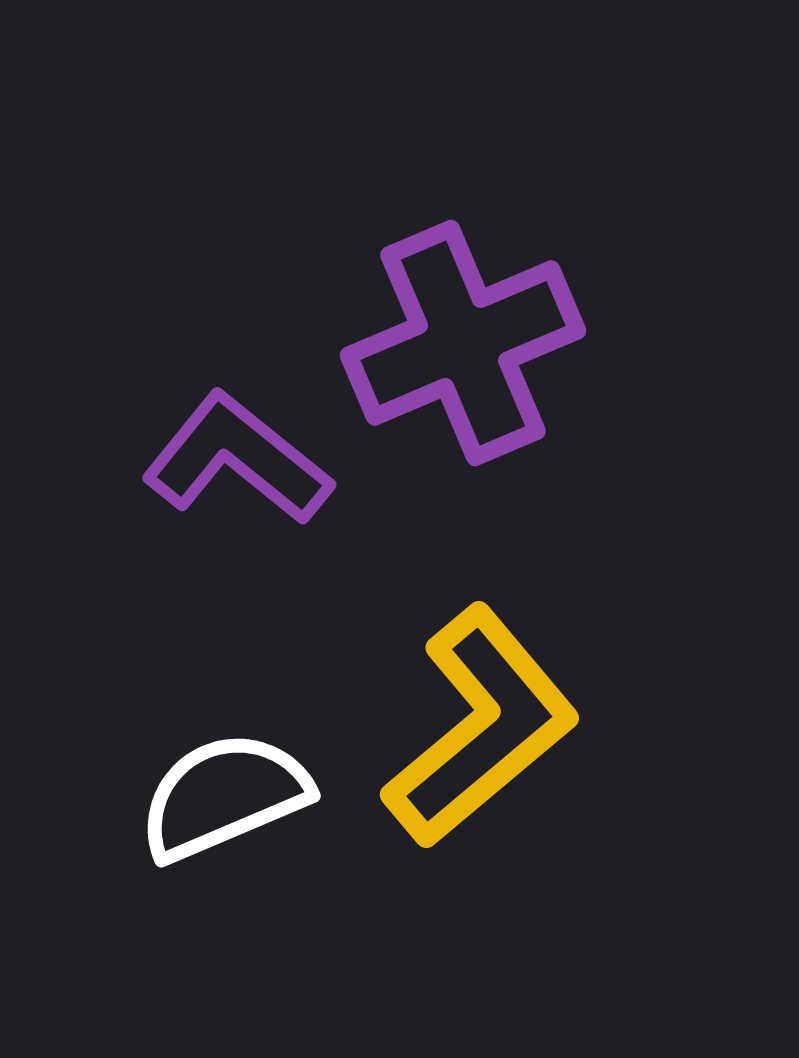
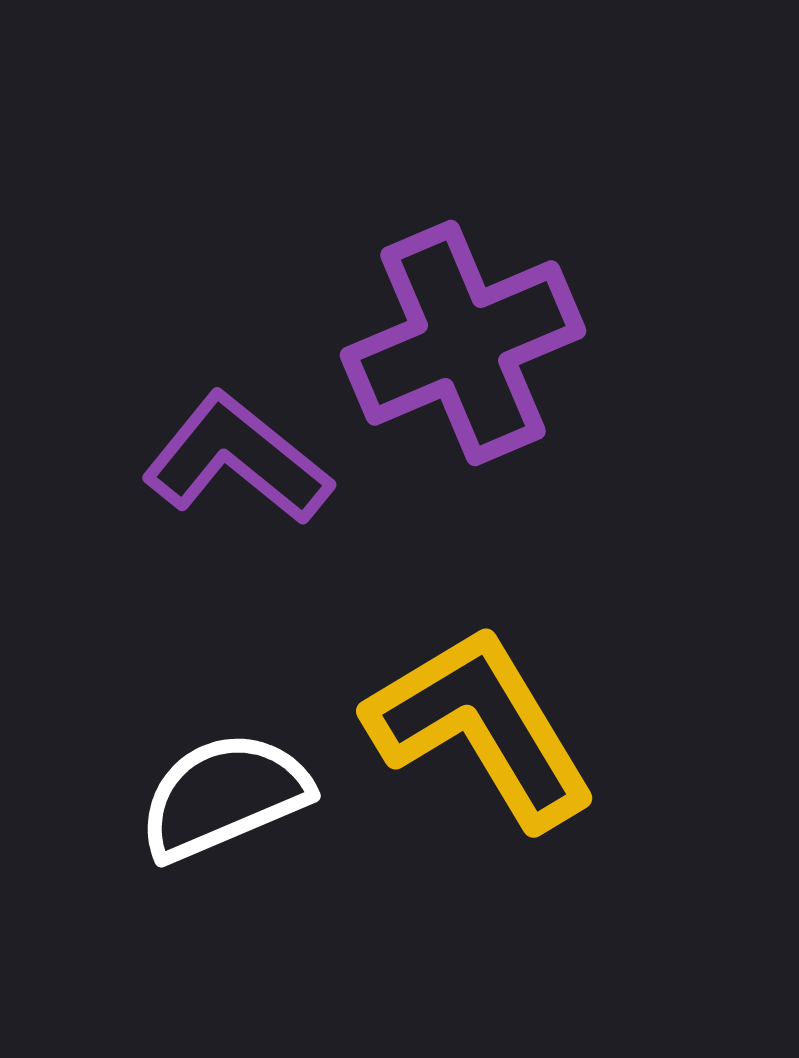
yellow L-shape: rotated 81 degrees counterclockwise
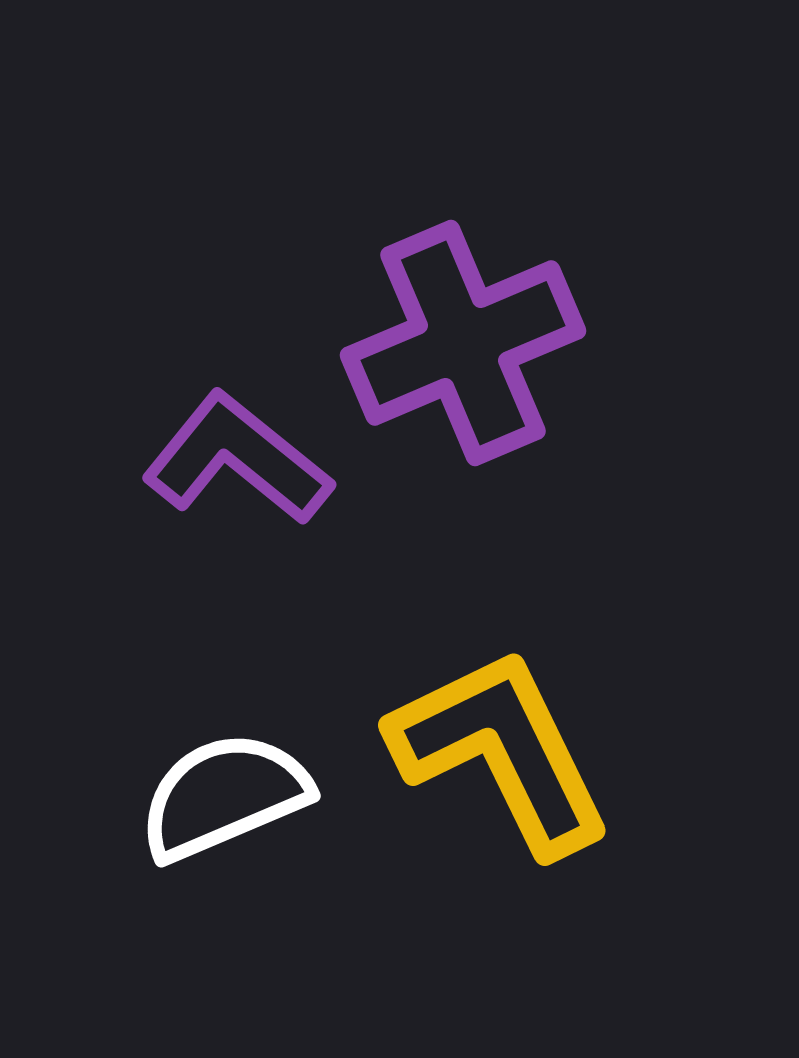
yellow L-shape: moved 20 px right, 24 px down; rotated 5 degrees clockwise
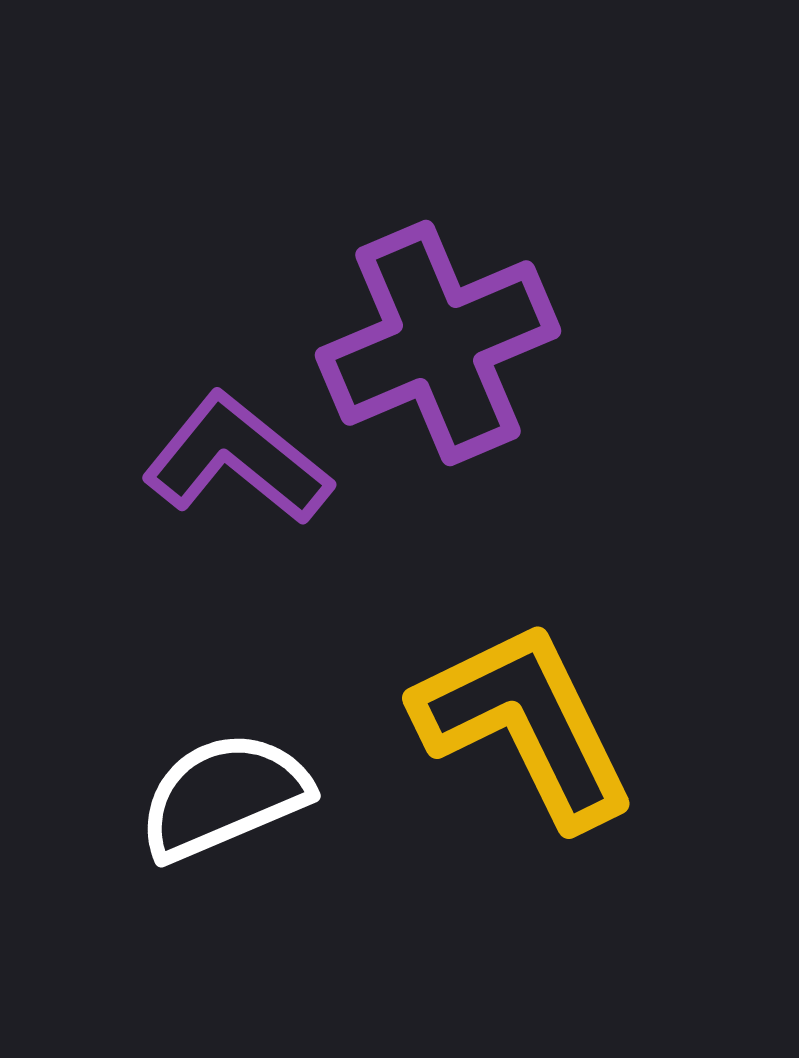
purple cross: moved 25 px left
yellow L-shape: moved 24 px right, 27 px up
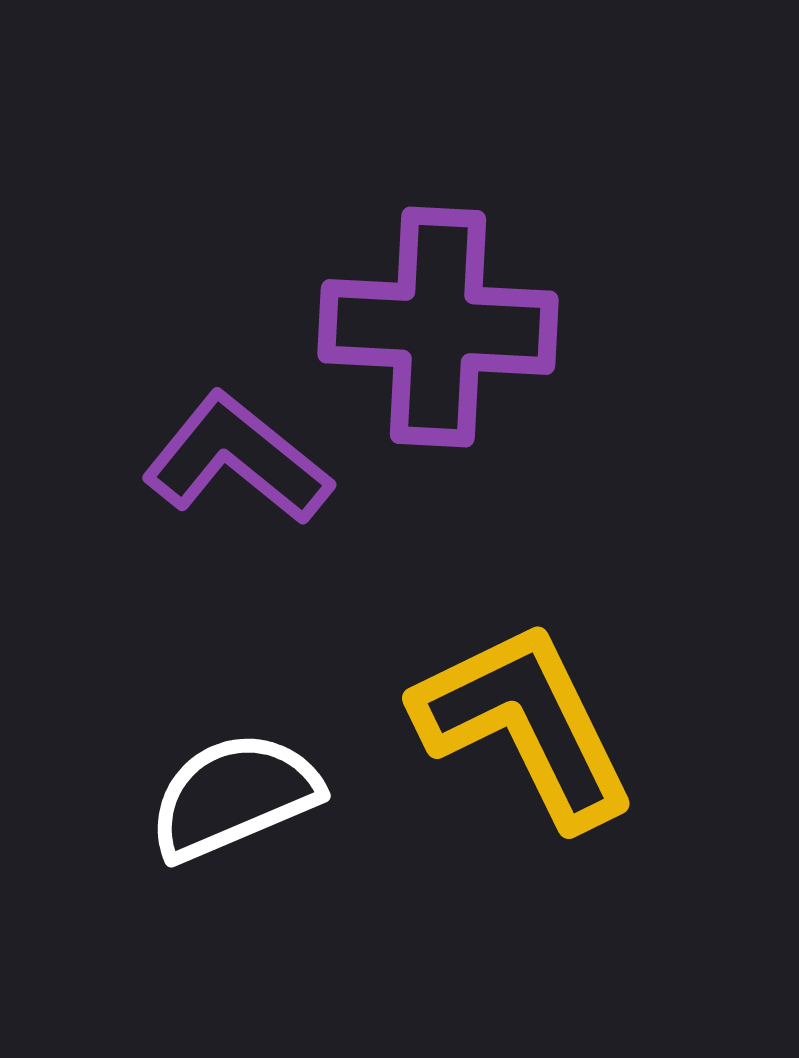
purple cross: moved 16 px up; rotated 26 degrees clockwise
white semicircle: moved 10 px right
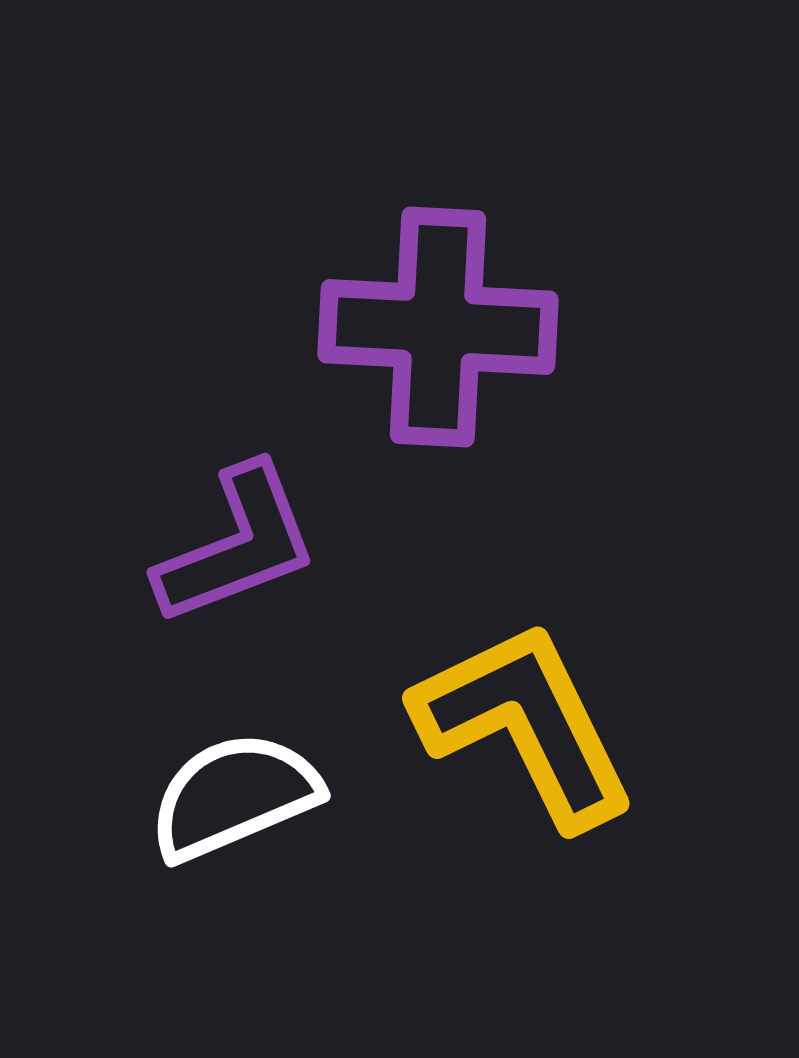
purple L-shape: moved 86 px down; rotated 120 degrees clockwise
